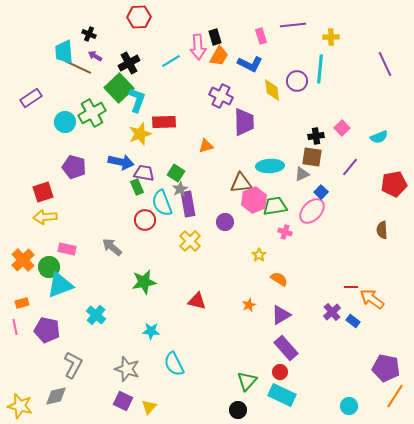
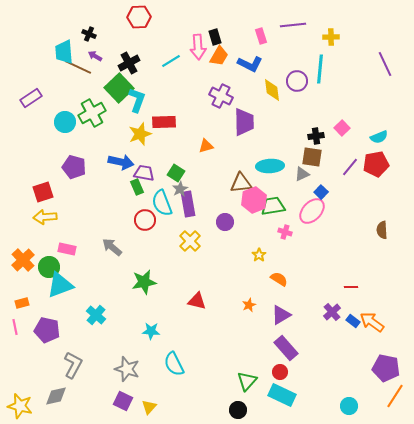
red pentagon at (394, 184): moved 18 px left, 20 px up
green trapezoid at (275, 206): moved 2 px left
orange arrow at (372, 299): moved 23 px down
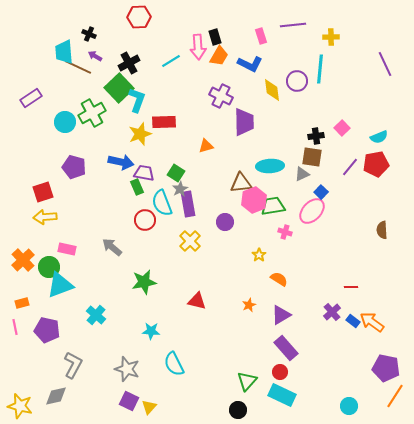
purple square at (123, 401): moved 6 px right
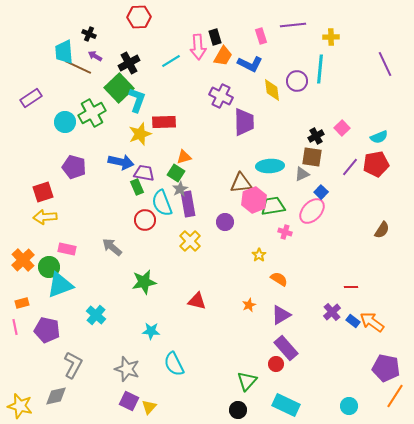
orange trapezoid at (219, 56): moved 4 px right
black cross at (316, 136): rotated 21 degrees counterclockwise
orange triangle at (206, 146): moved 22 px left, 11 px down
brown semicircle at (382, 230): rotated 144 degrees counterclockwise
red circle at (280, 372): moved 4 px left, 8 px up
cyan rectangle at (282, 395): moved 4 px right, 10 px down
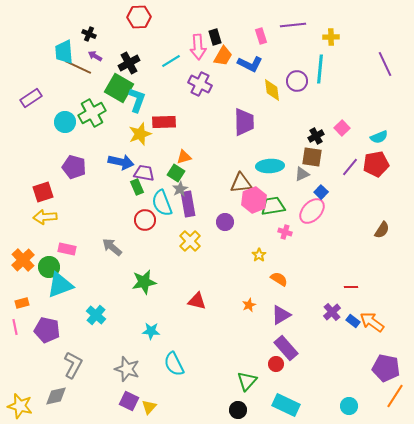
green square at (119, 88): rotated 16 degrees counterclockwise
purple cross at (221, 96): moved 21 px left, 12 px up
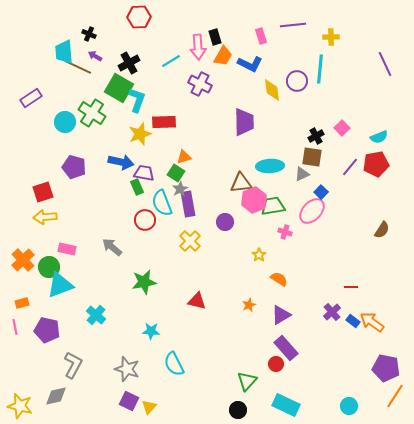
green cross at (92, 113): rotated 28 degrees counterclockwise
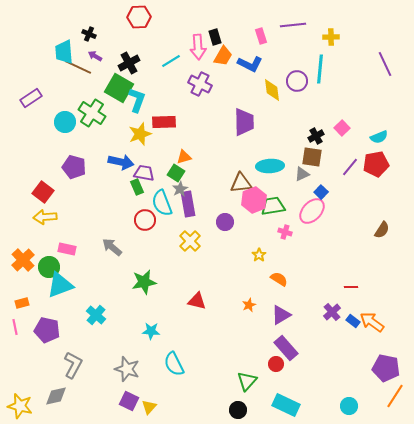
red square at (43, 192): rotated 35 degrees counterclockwise
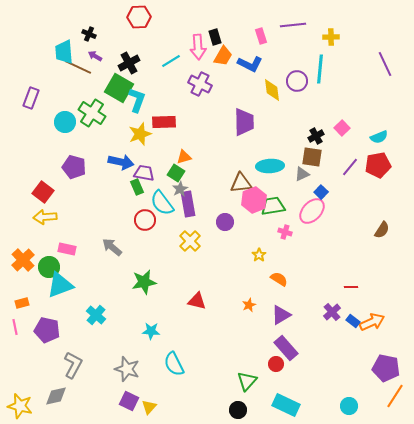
purple rectangle at (31, 98): rotated 35 degrees counterclockwise
red pentagon at (376, 164): moved 2 px right, 1 px down
cyan semicircle at (162, 203): rotated 16 degrees counterclockwise
orange arrow at (372, 322): rotated 120 degrees clockwise
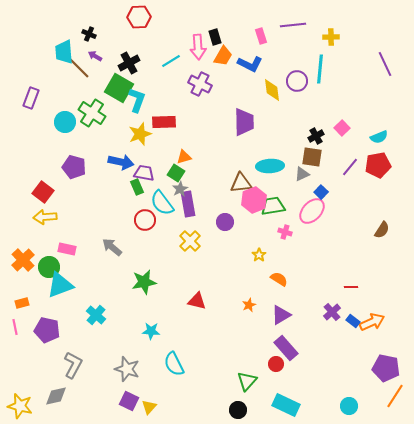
brown line at (78, 67): rotated 20 degrees clockwise
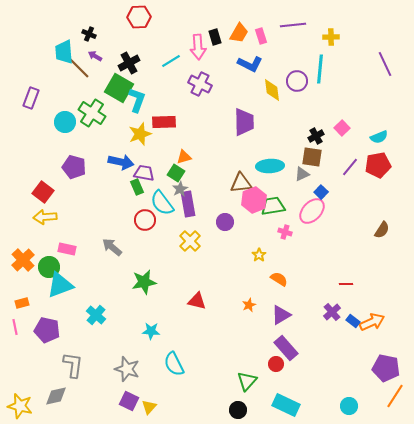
orange trapezoid at (223, 56): moved 16 px right, 23 px up
red line at (351, 287): moved 5 px left, 3 px up
gray L-shape at (73, 365): rotated 20 degrees counterclockwise
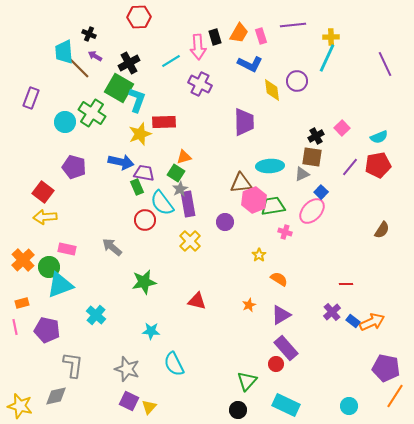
cyan line at (320, 69): moved 7 px right, 11 px up; rotated 20 degrees clockwise
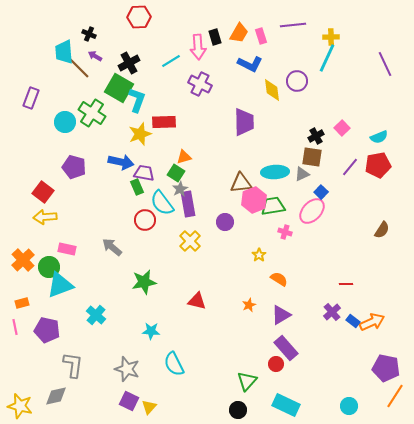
cyan ellipse at (270, 166): moved 5 px right, 6 px down
